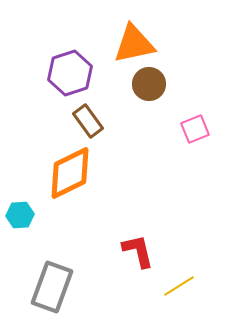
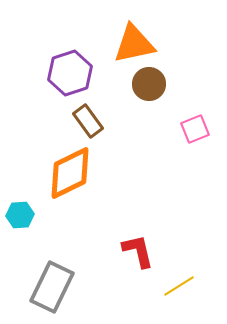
gray rectangle: rotated 6 degrees clockwise
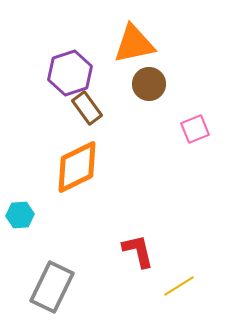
brown rectangle: moved 1 px left, 13 px up
orange diamond: moved 7 px right, 6 px up
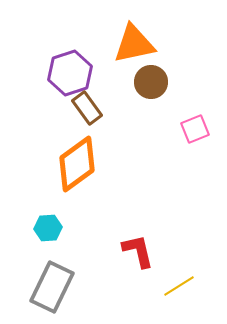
brown circle: moved 2 px right, 2 px up
orange diamond: moved 3 px up; rotated 10 degrees counterclockwise
cyan hexagon: moved 28 px right, 13 px down
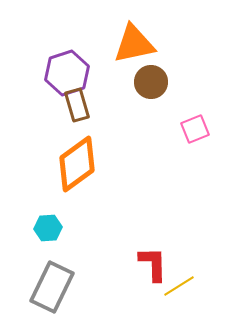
purple hexagon: moved 3 px left
brown rectangle: moved 10 px left, 3 px up; rotated 20 degrees clockwise
red L-shape: moved 15 px right, 13 px down; rotated 12 degrees clockwise
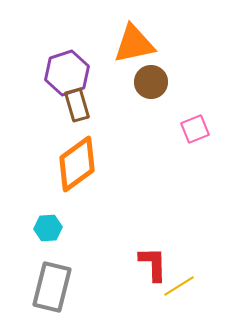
gray rectangle: rotated 12 degrees counterclockwise
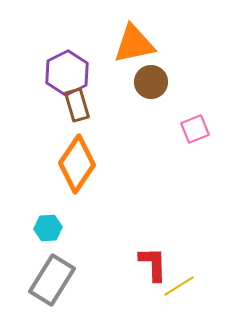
purple hexagon: rotated 9 degrees counterclockwise
orange diamond: rotated 20 degrees counterclockwise
gray rectangle: moved 7 px up; rotated 18 degrees clockwise
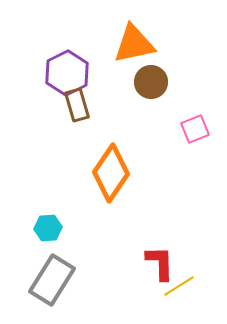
orange diamond: moved 34 px right, 9 px down
red L-shape: moved 7 px right, 1 px up
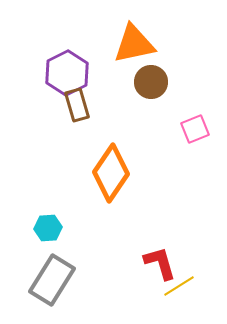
red L-shape: rotated 15 degrees counterclockwise
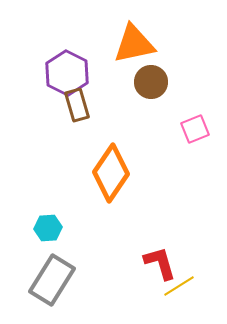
purple hexagon: rotated 6 degrees counterclockwise
